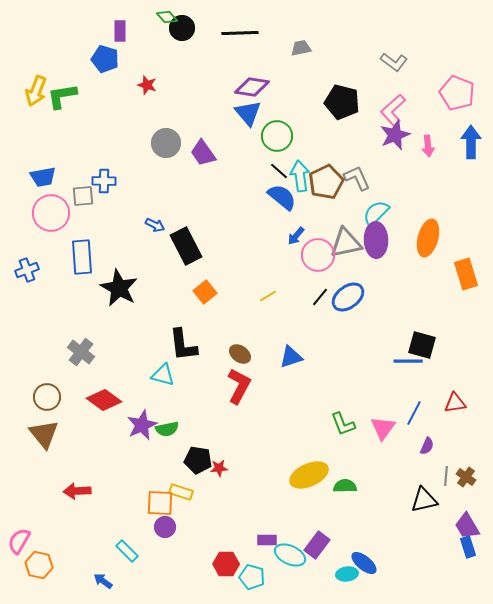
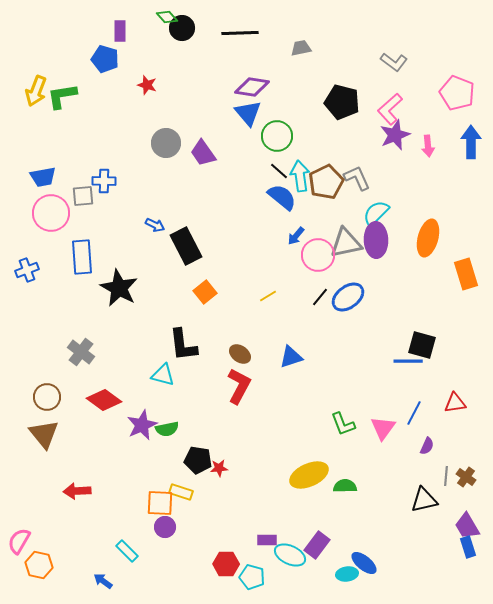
pink L-shape at (393, 110): moved 3 px left, 1 px up
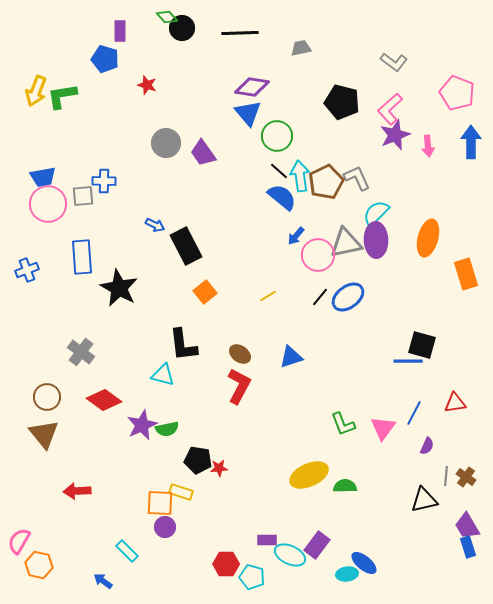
pink circle at (51, 213): moved 3 px left, 9 px up
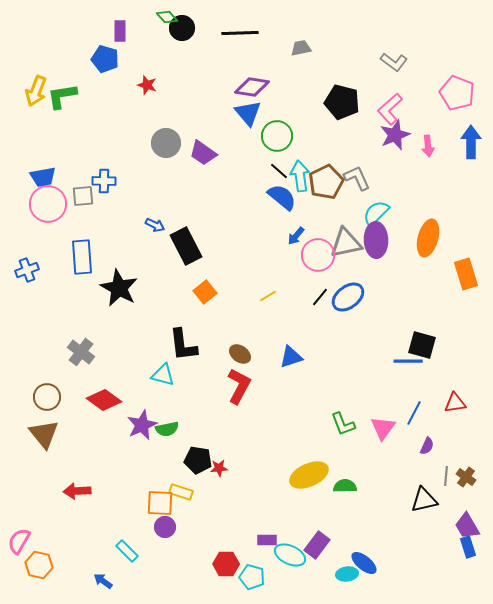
purple trapezoid at (203, 153): rotated 20 degrees counterclockwise
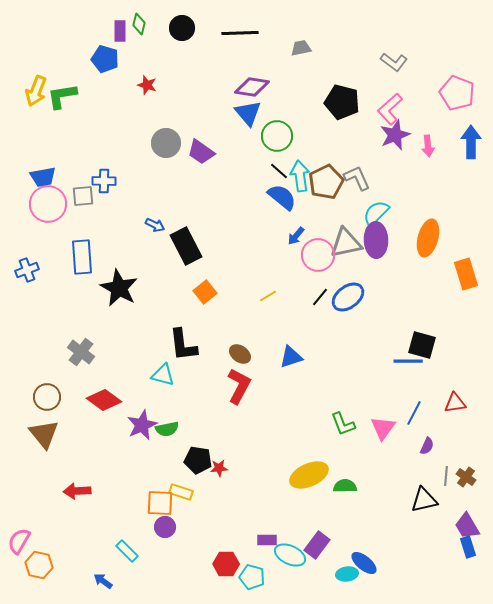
green diamond at (167, 17): moved 28 px left, 7 px down; rotated 55 degrees clockwise
purple trapezoid at (203, 153): moved 2 px left, 1 px up
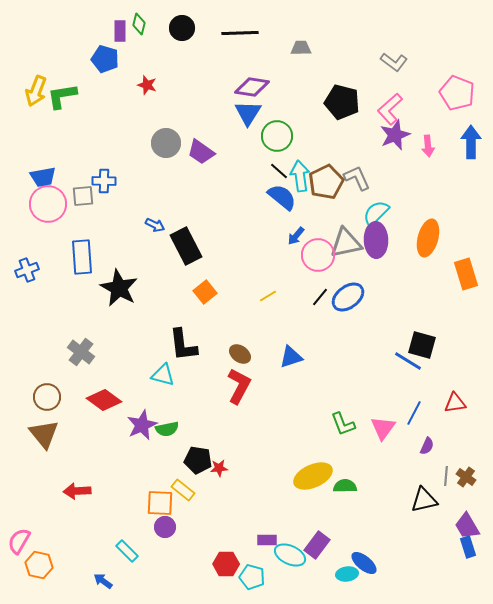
gray trapezoid at (301, 48): rotated 10 degrees clockwise
blue triangle at (248, 113): rotated 12 degrees clockwise
blue line at (408, 361): rotated 32 degrees clockwise
yellow ellipse at (309, 475): moved 4 px right, 1 px down
yellow rectangle at (181, 492): moved 2 px right, 2 px up; rotated 20 degrees clockwise
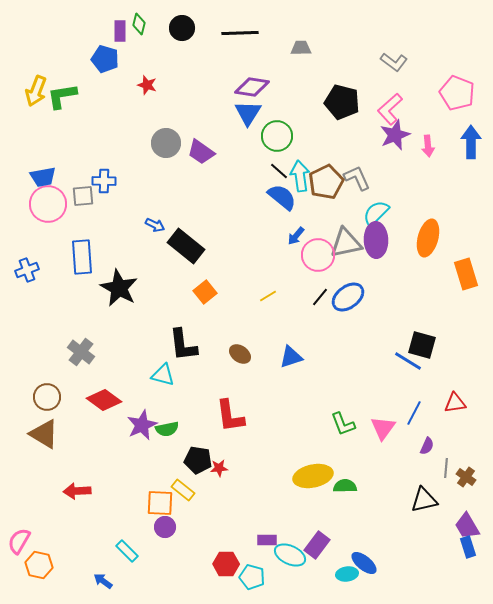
black rectangle at (186, 246): rotated 24 degrees counterclockwise
red L-shape at (239, 386): moved 9 px left, 30 px down; rotated 144 degrees clockwise
brown triangle at (44, 434): rotated 20 degrees counterclockwise
yellow ellipse at (313, 476): rotated 12 degrees clockwise
gray line at (446, 476): moved 8 px up
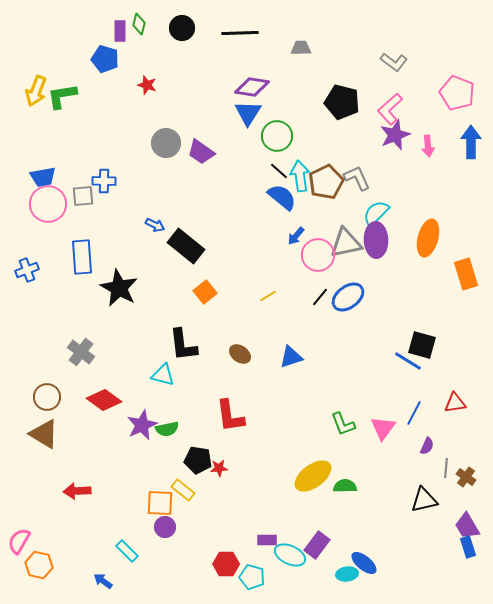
yellow ellipse at (313, 476): rotated 24 degrees counterclockwise
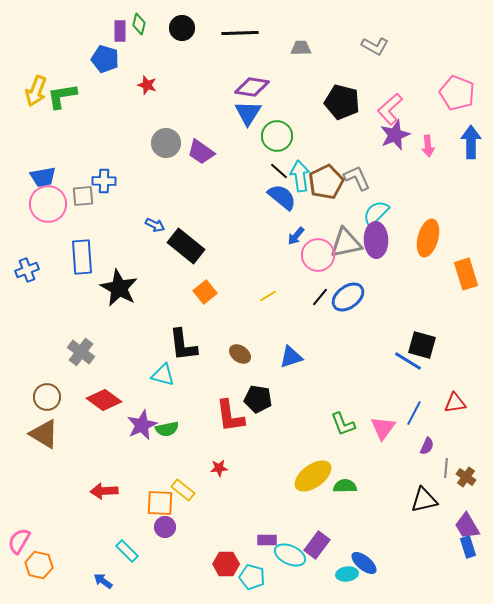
gray L-shape at (394, 62): moved 19 px left, 16 px up; rotated 8 degrees counterclockwise
black pentagon at (198, 460): moved 60 px right, 61 px up
red arrow at (77, 491): moved 27 px right
